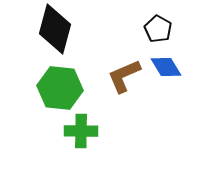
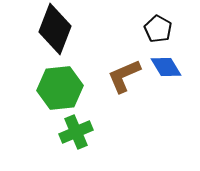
black diamond: rotated 6 degrees clockwise
green hexagon: rotated 12 degrees counterclockwise
green cross: moved 5 px left, 1 px down; rotated 24 degrees counterclockwise
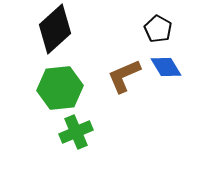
black diamond: rotated 27 degrees clockwise
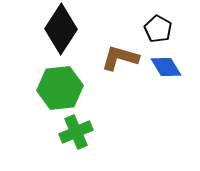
black diamond: moved 6 px right; rotated 15 degrees counterclockwise
brown L-shape: moved 4 px left, 18 px up; rotated 39 degrees clockwise
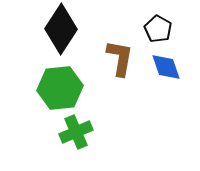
brown L-shape: rotated 84 degrees clockwise
blue diamond: rotated 12 degrees clockwise
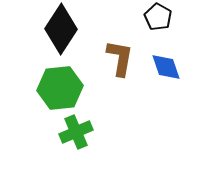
black pentagon: moved 12 px up
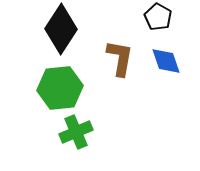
blue diamond: moved 6 px up
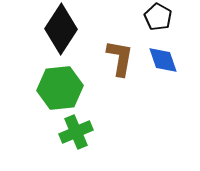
blue diamond: moved 3 px left, 1 px up
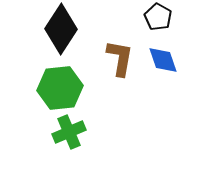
green cross: moved 7 px left
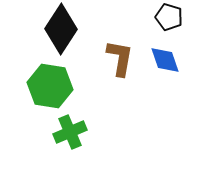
black pentagon: moved 11 px right; rotated 12 degrees counterclockwise
blue diamond: moved 2 px right
green hexagon: moved 10 px left, 2 px up; rotated 15 degrees clockwise
green cross: moved 1 px right
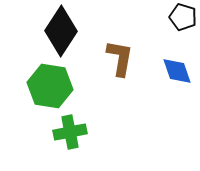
black pentagon: moved 14 px right
black diamond: moved 2 px down
blue diamond: moved 12 px right, 11 px down
green cross: rotated 12 degrees clockwise
